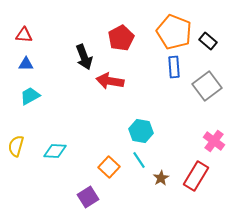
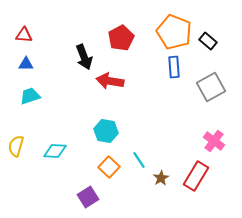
gray square: moved 4 px right, 1 px down; rotated 8 degrees clockwise
cyan trapezoid: rotated 10 degrees clockwise
cyan hexagon: moved 35 px left
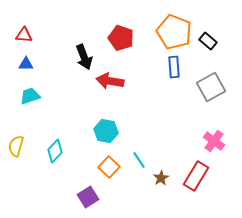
red pentagon: rotated 25 degrees counterclockwise
cyan diamond: rotated 50 degrees counterclockwise
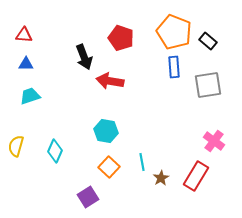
gray square: moved 3 px left, 2 px up; rotated 20 degrees clockwise
cyan diamond: rotated 20 degrees counterclockwise
cyan line: moved 3 px right, 2 px down; rotated 24 degrees clockwise
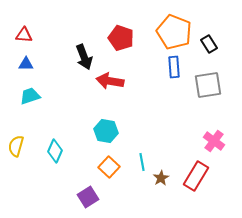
black rectangle: moved 1 px right, 3 px down; rotated 18 degrees clockwise
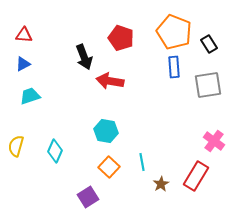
blue triangle: moved 3 px left; rotated 28 degrees counterclockwise
brown star: moved 6 px down
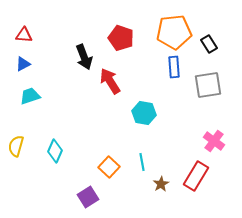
orange pentagon: rotated 28 degrees counterclockwise
red arrow: rotated 48 degrees clockwise
cyan hexagon: moved 38 px right, 18 px up
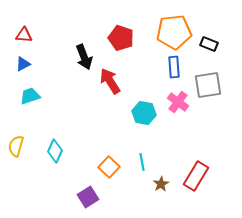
black rectangle: rotated 36 degrees counterclockwise
pink cross: moved 36 px left, 39 px up
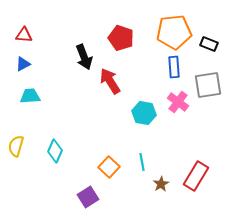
cyan trapezoid: rotated 15 degrees clockwise
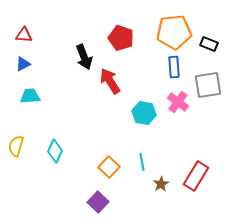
purple square: moved 10 px right, 5 px down; rotated 15 degrees counterclockwise
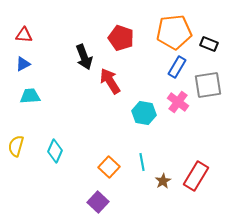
blue rectangle: moved 3 px right; rotated 35 degrees clockwise
brown star: moved 2 px right, 3 px up
